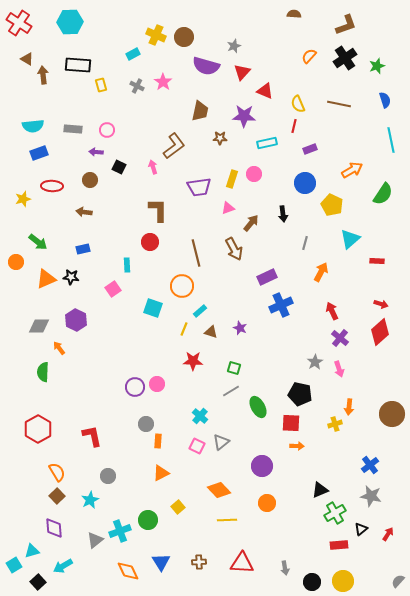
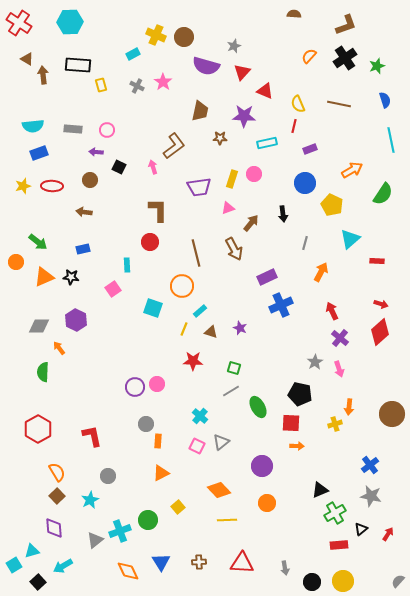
yellow star at (23, 199): moved 13 px up
orange triangle at (46, 279): moved 2 px left, 2 px up
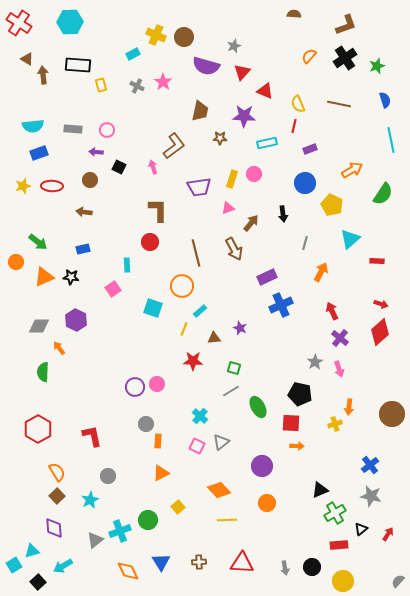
brown triangle at (211, 332): moved 3 px right, 6 px down; rotated 24 degrees counterclockwise
black circle at (312, 582): moved 15 px up
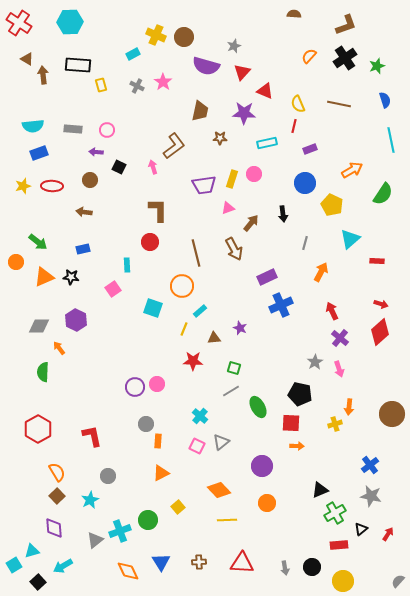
purple star at (244, 116): moved 3 px up
purple trapezoid at (199, 187): moved 5 px right, 2 px up
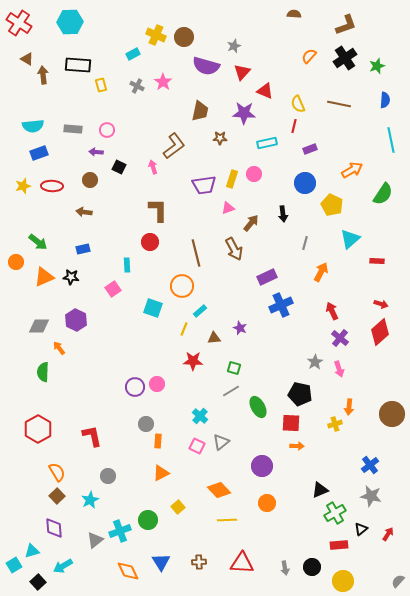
blue semicircle at (385, 100): rotated 21 degrees clockwise
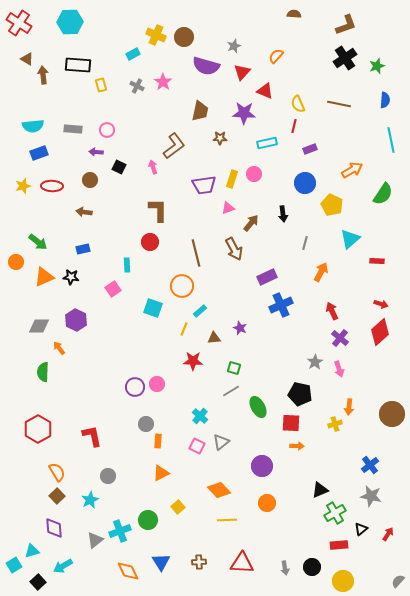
orange semicircle at (309, 56): moved 33 px left
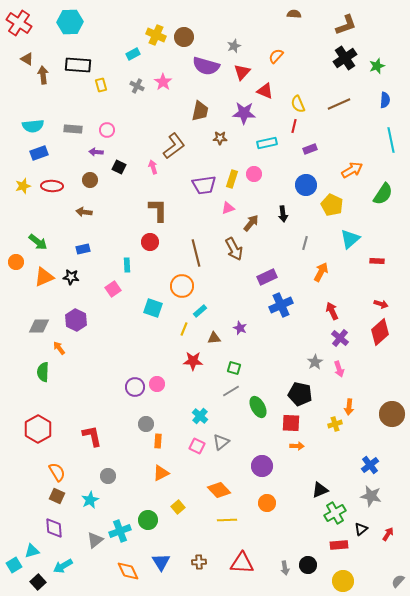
brown line at (339, 104): rotated 35 degrees counterclockwise
blue circle at (305, 183): moved 1 px right, 2 px down
brown square at (57, 496): rotated 21 degrees counterclockwise
black circle at (312, 567): moved 4 px left, 2 px up
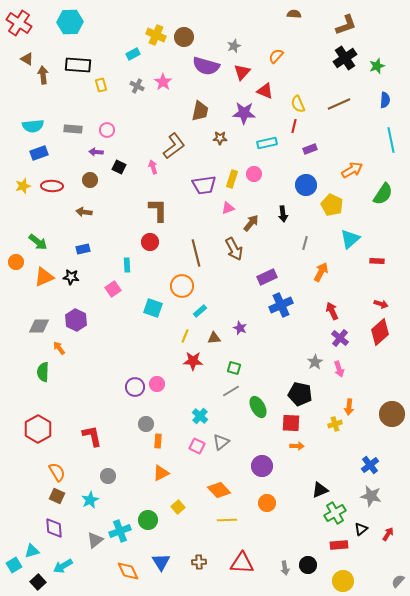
yellow line at (184, 329): moved 1 px right, 7 px down
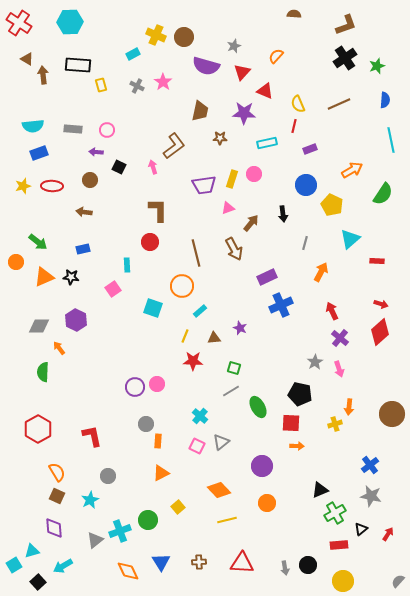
yellow line at (227, 520): rotated 12 degrees counterclockwise
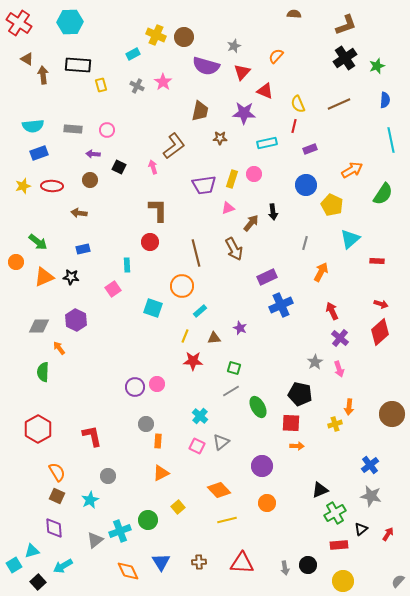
purple arrow at (96, 152): moved 3 px left, 2 px down
brown arrow at (84, 212): moved 5 px left, 1 px down
black arrow at (283, 214): moved 10 px left, 2 px up
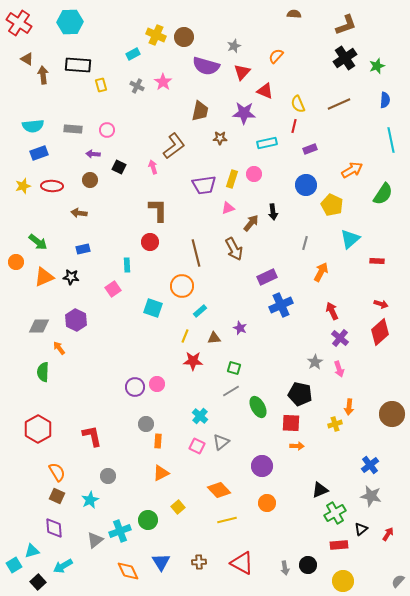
red triangle at (242, 563): rotated 25 degrees clockwise
